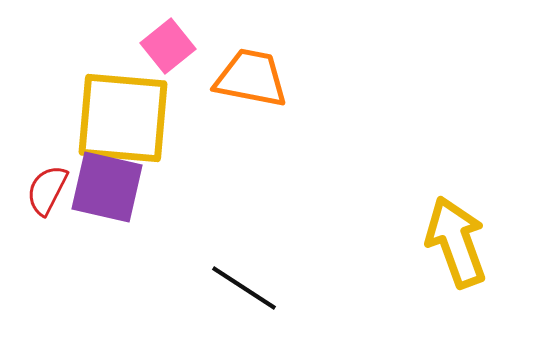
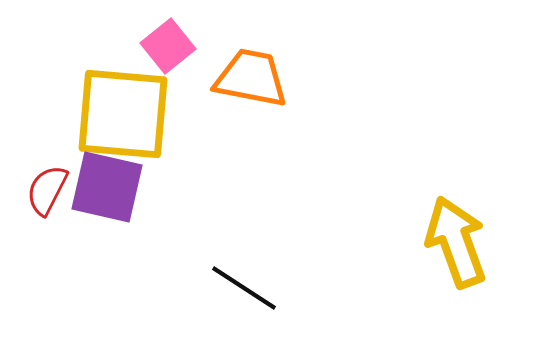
yellow square: moved 4 px up
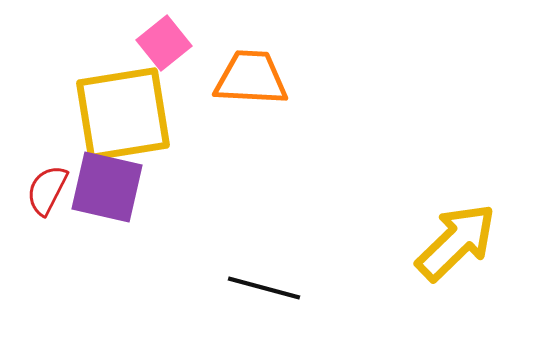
pink square: moved 4 px left, 3 px up
orange trapezoid: rotated 8 degrees counterclockwise
yellow square: rotated 14 degrees counterclockwise
yellow arrow: rotated 66 degrees clockwise
black line: moved 20 px right; rotated 18 degrees counterclockwise
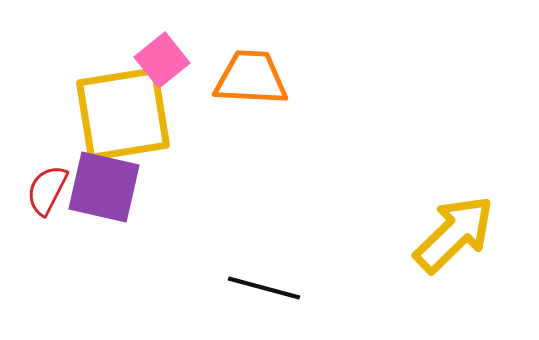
pink square: moved 2 px left, 17 px down
purple square: moved 3 px left
yellow arrow: moved 2 px left, 8 px up
